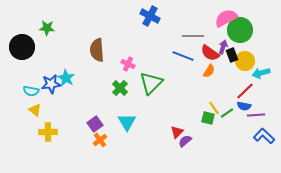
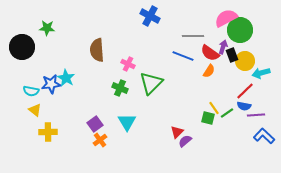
green cross: rotated 21 degrees counterclockwise
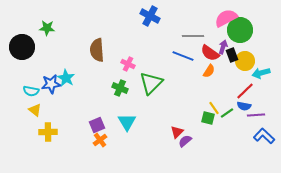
purple square: moved 2 px right, 1 px down; rotated 14 degrees clockwise
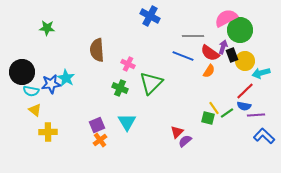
black circle: moved 25 px down
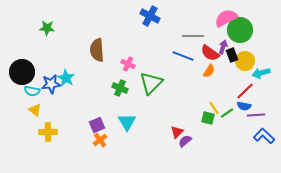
cyan semicircle: moved 1 px right
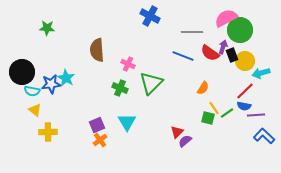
gray line: moved 1 px left, 4 px up
orange semicircle: moved 6 px left, 17 px down
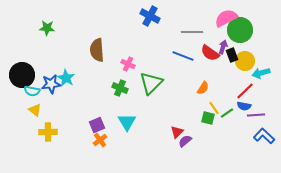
black circle: moved 3 px down
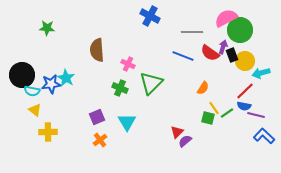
purple line: rotated 18 degrees clockwise
purple square: moved 8 px up
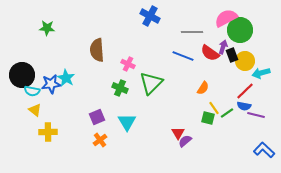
red triangle: moved 1 px right, 1 px down; rotated 16 degrees counterclockwise
blue L-shape: moved 14 px down
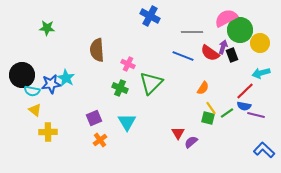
yellow circle: moved 15 px right, 18 px up
yellow line: moved 3 px left
purple square: moved 3 px left, 1 px down
purple semicircle: moved 6 px right, 1 px down
